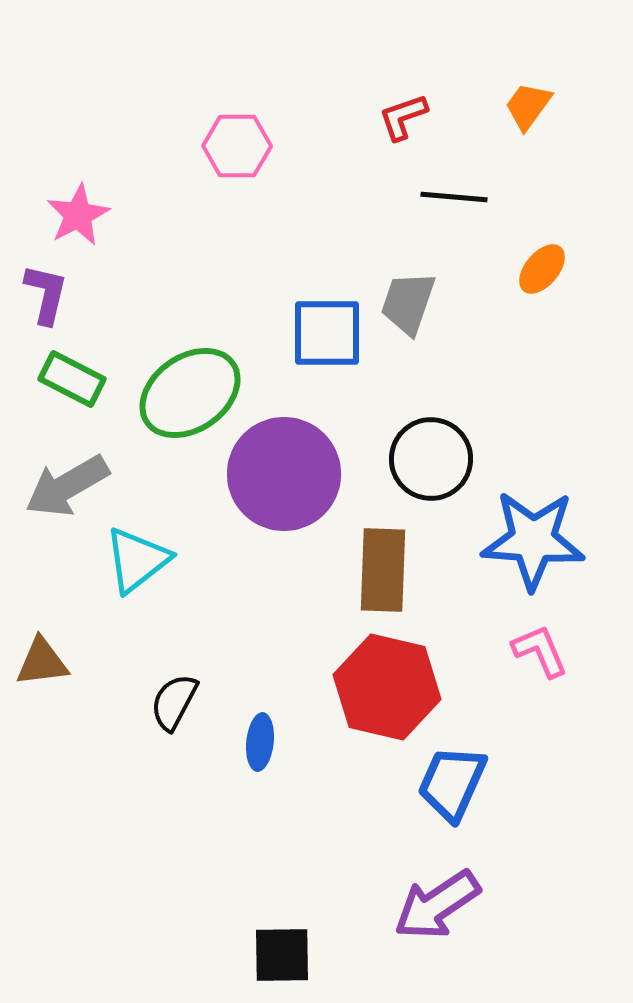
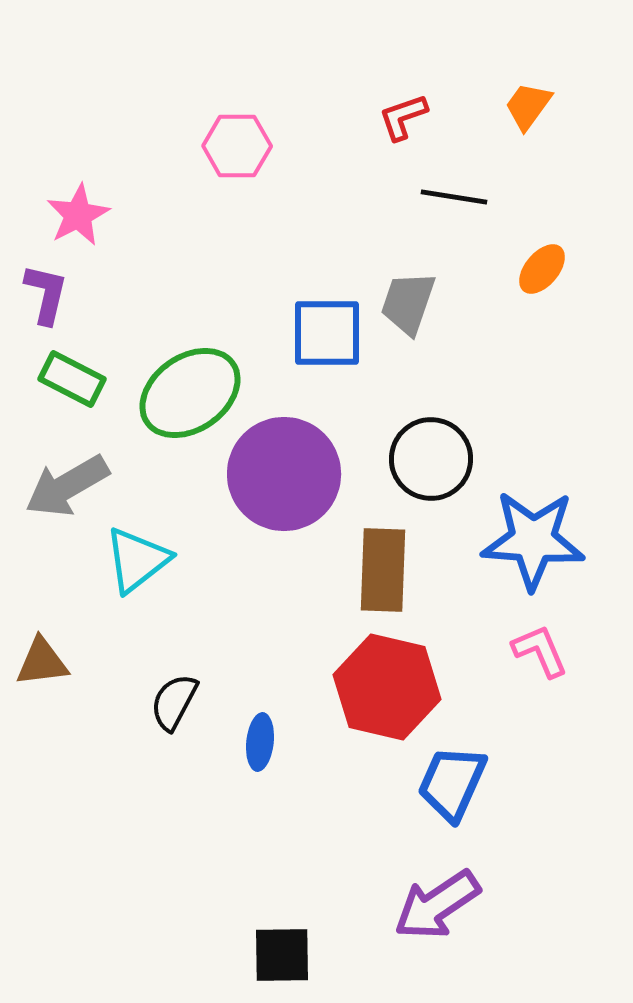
black line: rotated 4 degrees clockwise
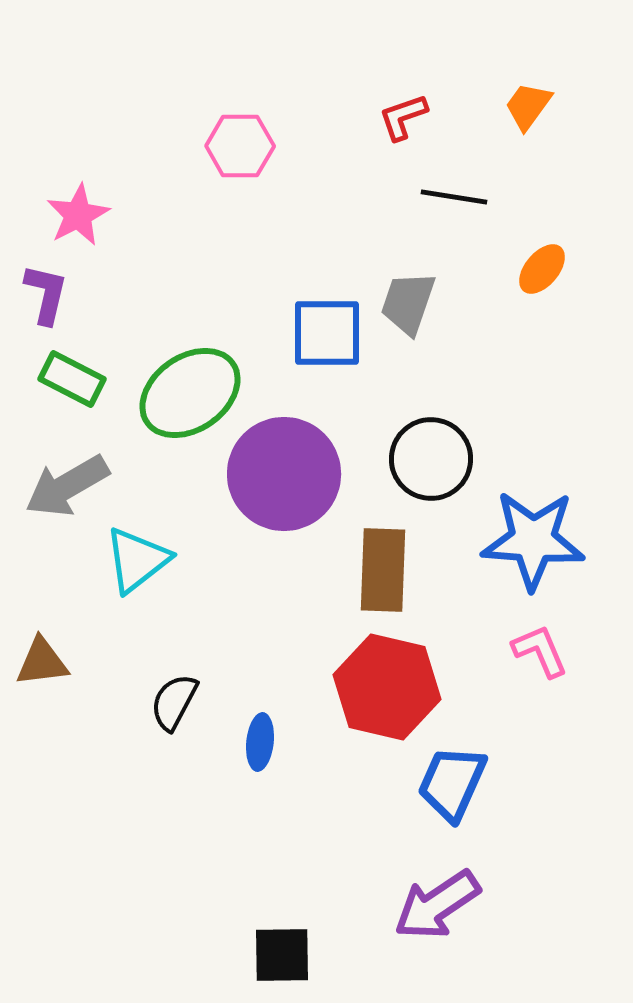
pink hexagon: moved 3 px right
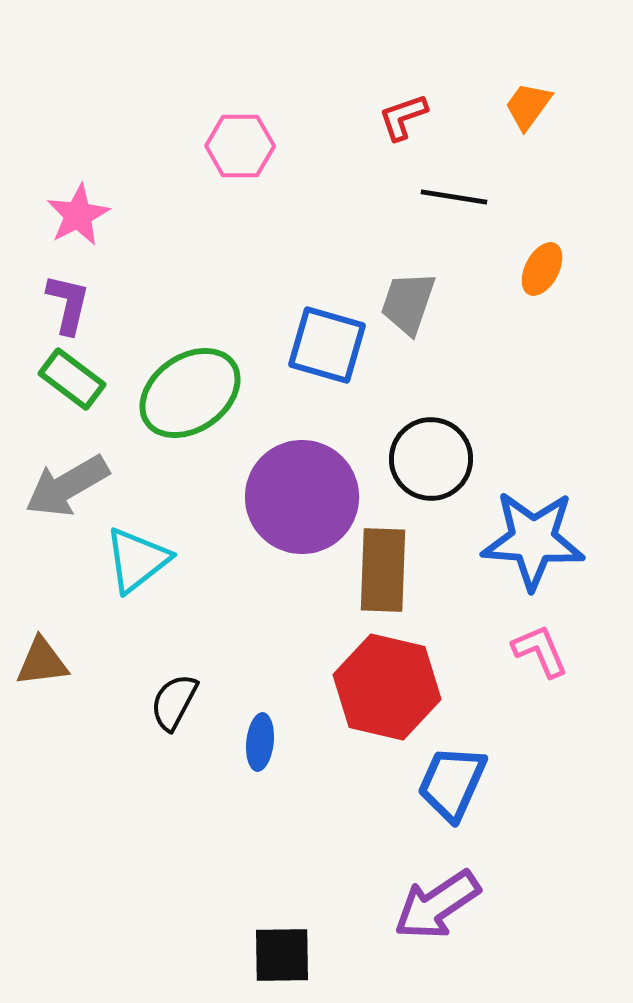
orange ellipse: rotated 12 degrees counterclockwise
purple L-shape: moved 22 px right, 10 px down
blue square: moved 12 px down; rotated 16 degrees clockwise
green rectangle: rotated 10 degrees clockwise
purple circle: moved 18 px right, 23 px down
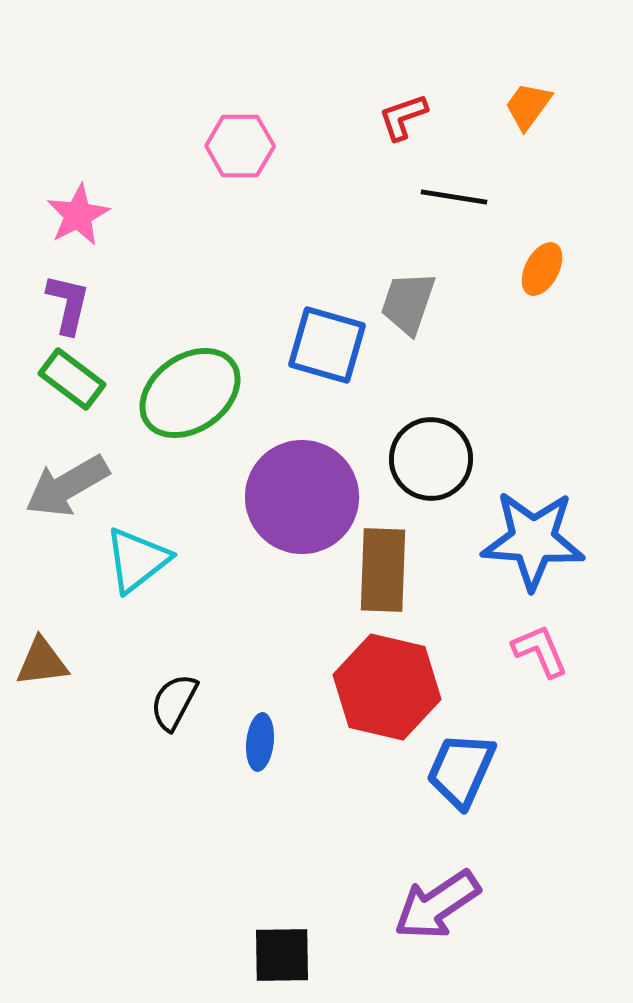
blue trapezoid: moved 9 px right, 13 px up
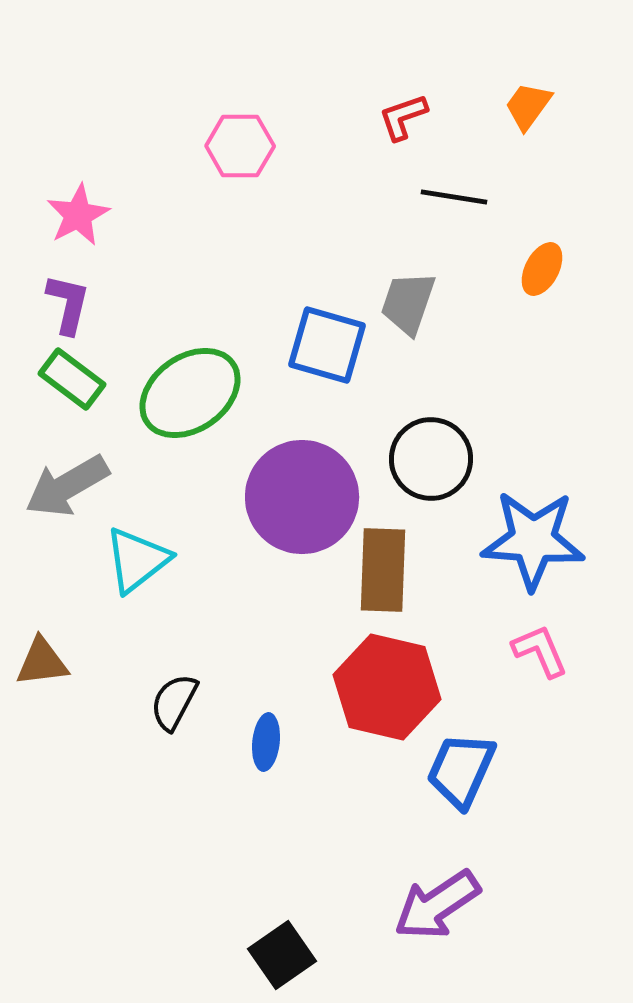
blue ellipse: moved 6 px right
black square: rotated 34 degrees counterclockwise
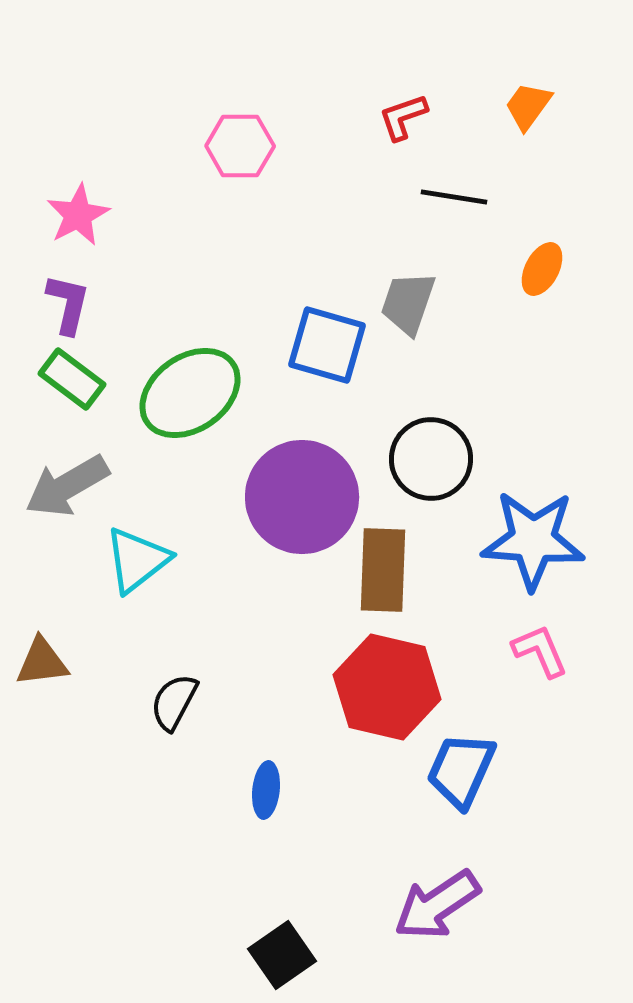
blue ellipse: moved 48 px down
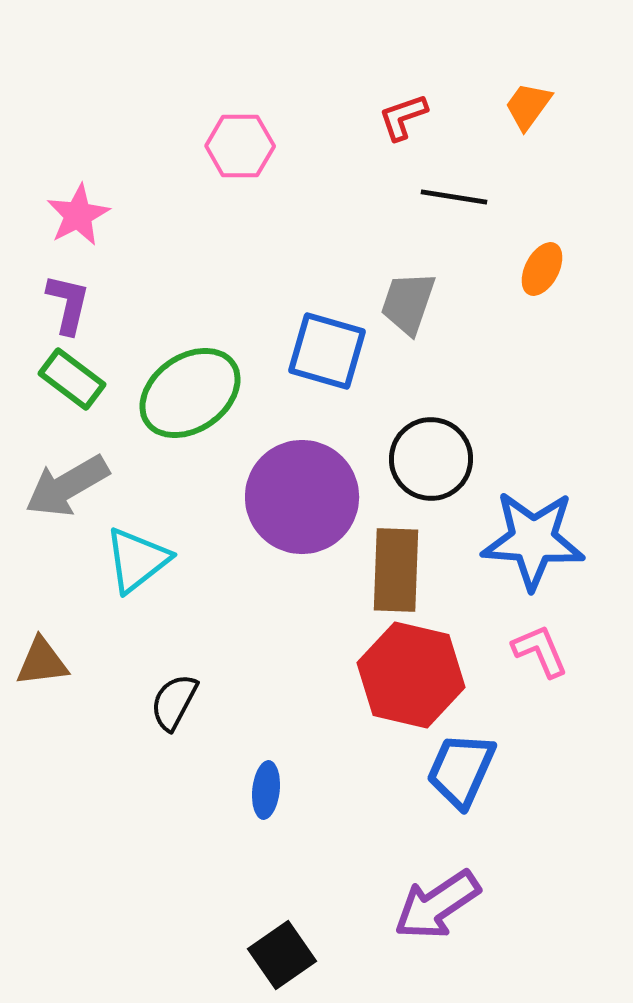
blue square: moved 6 px down
brown rectangle: moved 13 px right
red hexagon: moved 24 px right, 12 px up
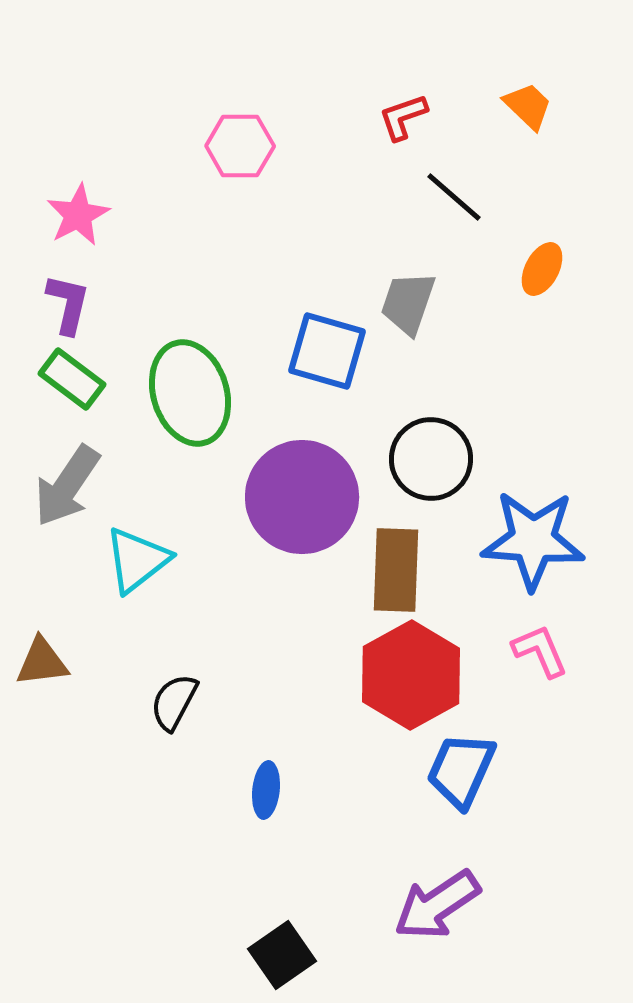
orange trapezoid: rotated 98 degrees clockwise
black line: rotated 32 degrees clockwise
green ellipse: rotated 72 degrees counterclockwise
gray arrow: rotated 26 degrees counterclockwise
red hexagon: rotated 18 degrees clockwise
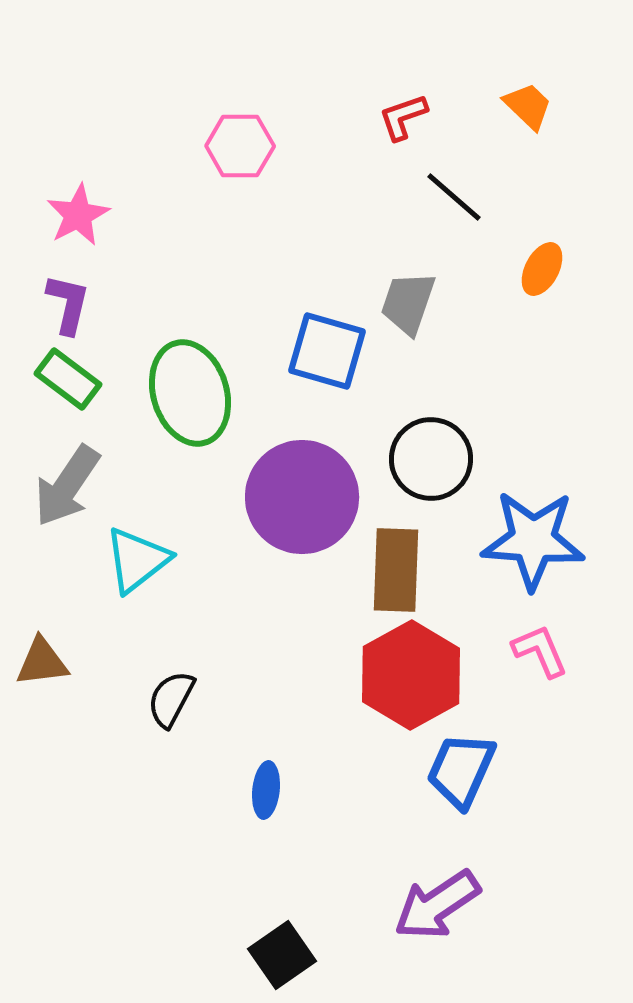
green rectangle: moved 4 px left
black semicircle: moved 3 px left, 3 px up
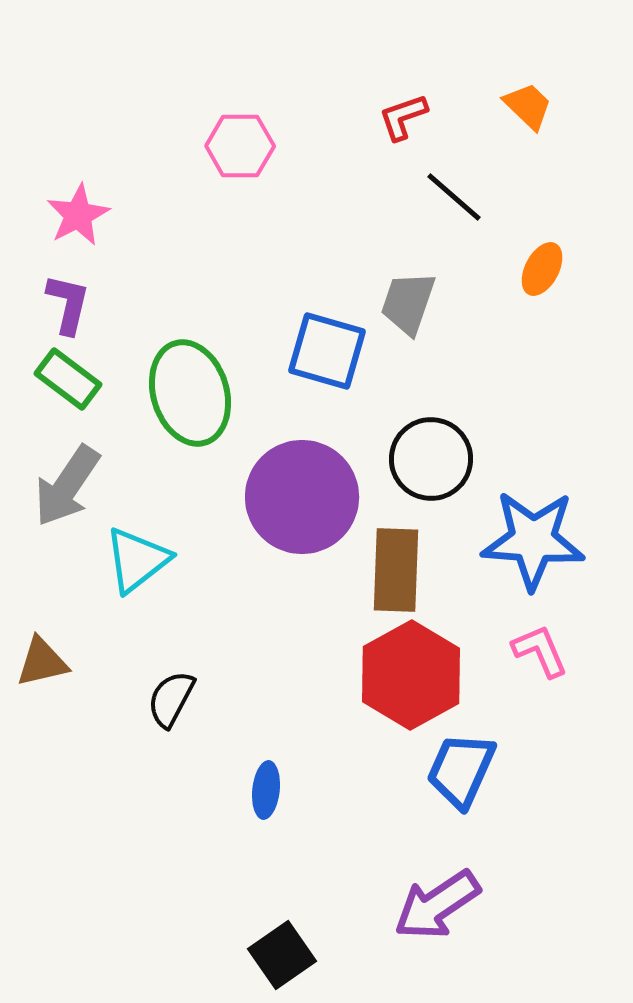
brown triangle: rotated 6 degrees counterclockwise
